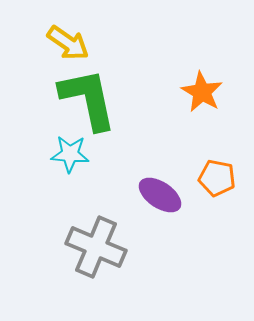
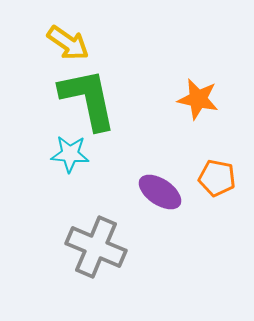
orange star: moved 4 px left, 7 px down; rotated 18 degrees counterclockwise
purple ellipse: moved 3 px up
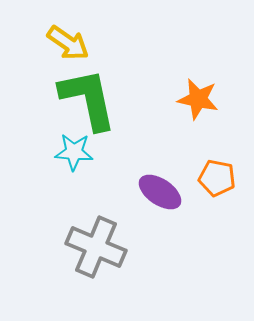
cyan star: moved 4 px right, 2 px up
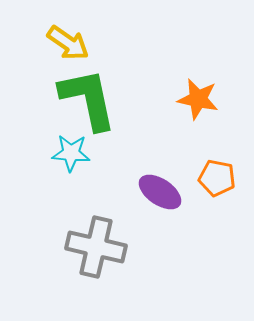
cyan star: moved 3 px left, 1 px down
gray cross: rotated 10 degrees counterclockwise
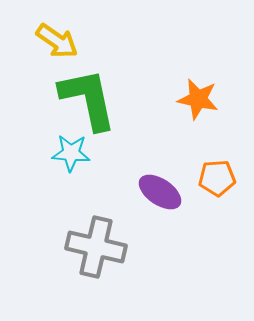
yellow arrow: moved 11 px left, 2 px up
orange pentagon: rotated 15 degrees counterclockwise
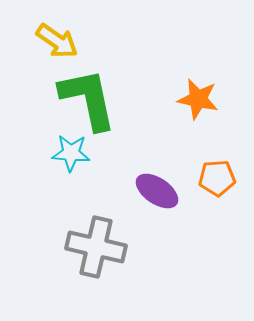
purple ellipse: moved 3 px left, 1 px up
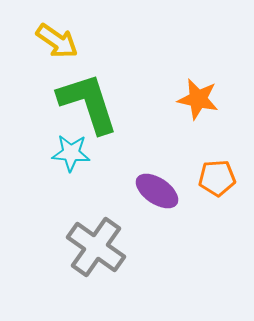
green L-shape: moved 4 px down; rotated 6 degrees counterclockwise
gray cross: rotated 22 degrees clockwise
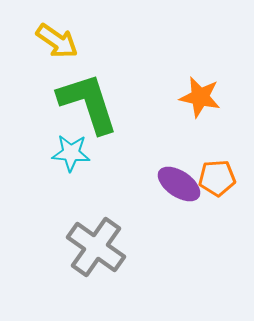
orange star: moved 2 px right, 2 px up
purple ellipse: moved 22 px right, 7 px up
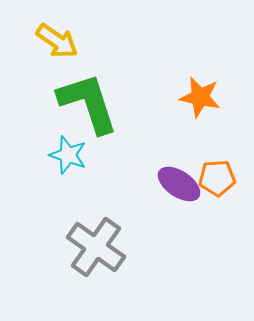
cyan star: moved 3 px left, 2 px down; rotated 15 degrees clockwise
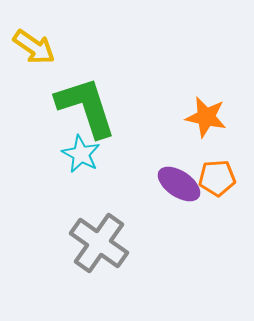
yellow arrow: moved 23 px left, 6 px down
orange star: moved 6 px right, 20 px down
green L-shape: moved 2 px left, 4 px down
cyan star: moved 13 px right, 1 px up; rotated 9 degrees clockwise
gray cross: moved 3 px right, 4 px up
